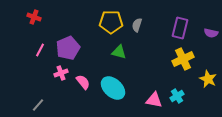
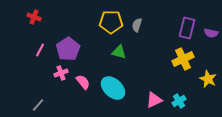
purple rectangle: moved 7 px right
purple pentagon: moved 1 px down; rotated 10 degrees counterclockwise
cyan cross: moved 2 px right, 5 px down
pink triangle: rotated 36 degrees counterclockwise
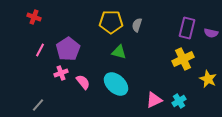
cyan ellipse: moved 3 px right, 4 px up
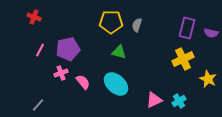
purple pentagon: rotated 20 degrees clockwise
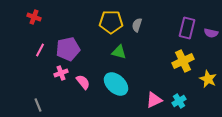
yellow cross: moved 2 px down
gray line: rotated 64 degrees counterclockwise
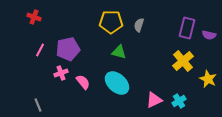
gray semicircle: moved 2 px right
purple semicircle: moved 2 px left, 2 px down
yellow cross: rotated 15 degrees counterclockwise
cyan ellipse: moved 1 px right, 1 px up
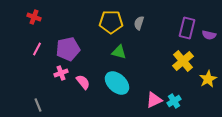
gray semicircle: moved 2 px up
pink line: moved 3 px left, 1 px up
yellow star: rotated 18 degrees clockwise
cyan cross: moved 5 px left
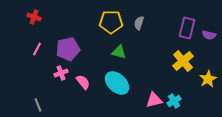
pink triangle: rotated 12 degrees clockwise
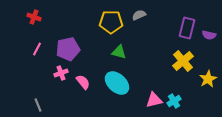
gray semicircle: moved 8 px up; rotated 48 degrees clockwise
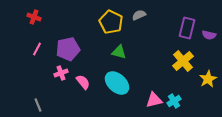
yellow pentagon: rotated 25 degrees clockwise
